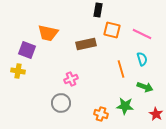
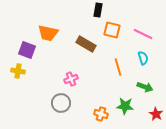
pink line: moved 1 px right
brown rectangle: rotated 42 degrees clockwise
cyan semicircle: moved 1 px right, 1 px up
orange line: moved 3 px left, 2 px up
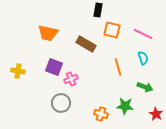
purple square: moved 27 px right, 17 px down
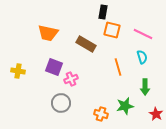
black rectangle: moved 5 px right, 2 px down
cyan semicircle: moved 1 px left, 1 px up
green arrow: rotated 70 degrees clockwise
green star: rotated 18 degrees counterclockwise
